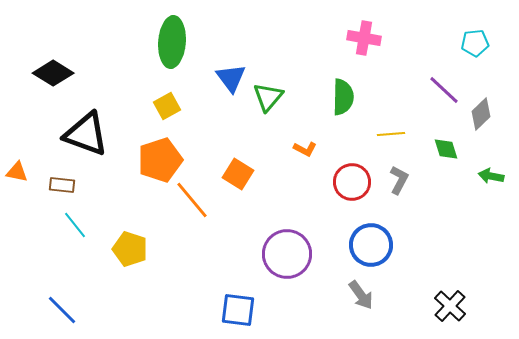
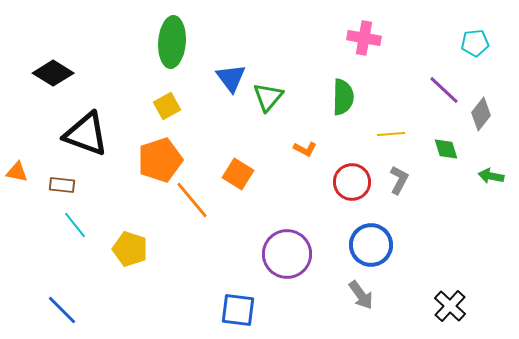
gray diamond: rotated 8 degrees counterclockwise
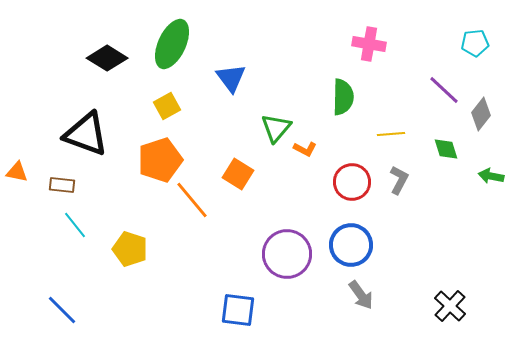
pink cross: moved 5 px right, 6 px down
green ellipse: moved 2 px down; rotated 21 degrees clockwise
black diamond: moved 54 px right, 15 px up
green triangle: moved 8 px right, 31 px down
blue circle: moved 20 px left
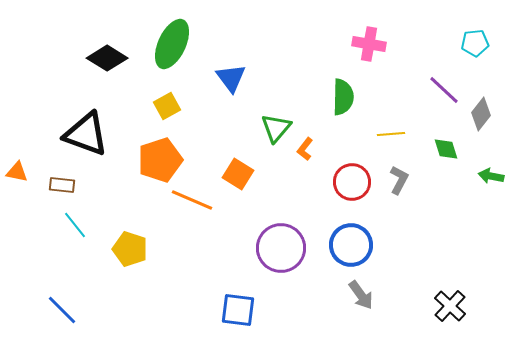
orange L-shape: rotated 100 degrees clockwise
orange line: rotated 27 degrees counterclockwise
purple circle: moved 6 px left, 6 px up
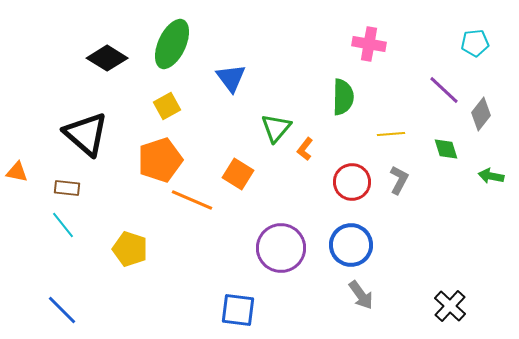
black triangle: rotated 21 degrees clockwise
brown rectangle: moved 5 px right, 3 px down
cyan line: moved 12 px left
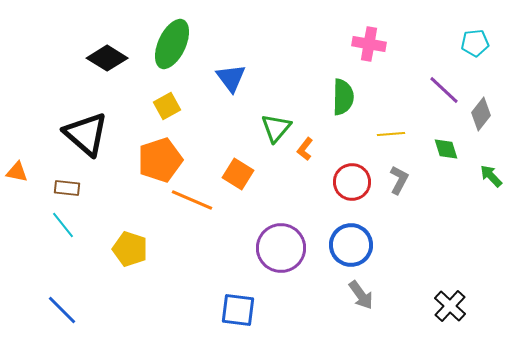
green arrow: rotated 35 degrees clockwise
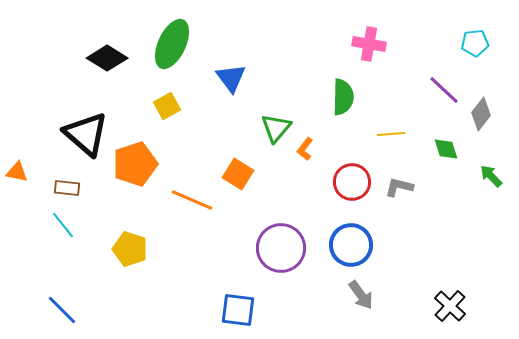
orange pentagon: moved 25 px left, 4 px down
gray L-shape: moved 7 px down; rotated 104 degrees counterclockwise
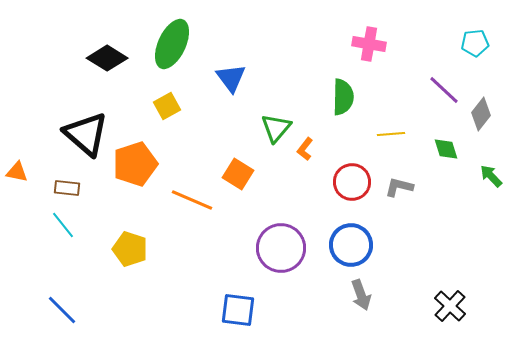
gray arrow: rotated 16 degrees clockwise
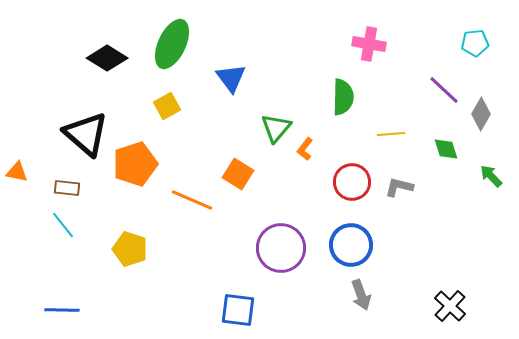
gray diamond: rotated 8 degrees counterclockwise
blue line: rotated 44 degrees counterclockwise
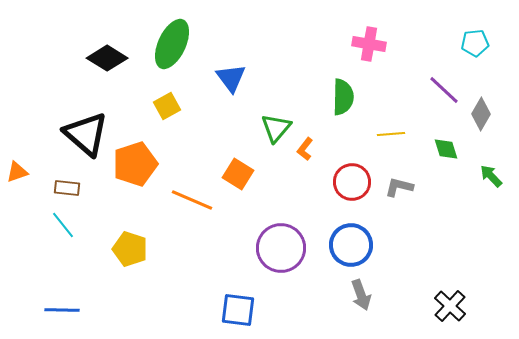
orange triangle: rotated 30 degrees counterclockwise
